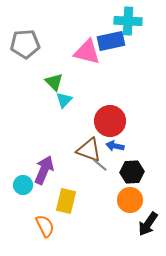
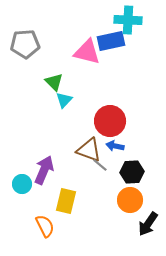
cyan cross: moved 1 px up
cyan circle: moved 1 px left, 1 px up
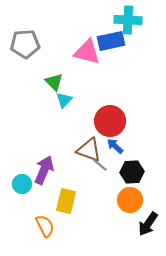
blue arrow: rotated 30 degrees clockwise
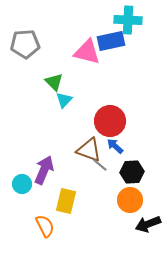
black arrow: rotated 35 degrees clockwise
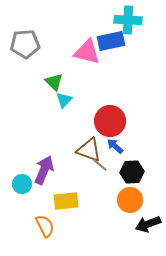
yellow rectangle: rotated 70 degrees clockwise
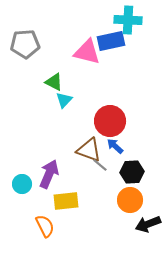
green triangle: rotated 18 degrees counterclockwise
purple arrow: moved 5 px right, 4 px down
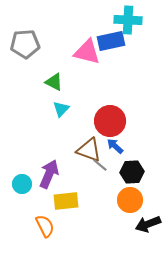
cyan triangle: moved 3 px left, 9 px down
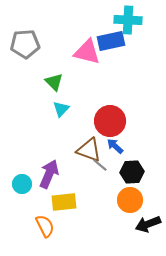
green triangle: rotated 18 degrees clockwise
yellow rectangle: moved 2 px left, 1 px down
